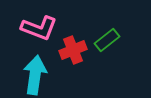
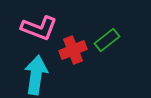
cyan arrow: moved 1 px right
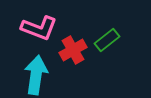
red cross: rotated 8 degrees counterclockwise
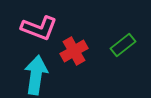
green rectangle: moved 16 px right, 5 px down
red cross: moved 1 px right, 1 px down
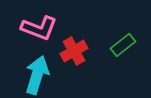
cyan arrow: moved 1 px right; rotated 9 degrees clockwise
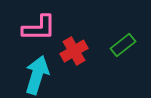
pink L-shape: rotated 21 degrees counterclockwise
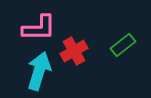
cyan arrow: moved 2 px right, 4 px up
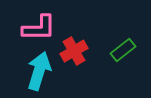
green rectangle: moved 5 px down
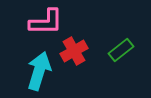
pink L-shape: moved 7 px right, 6 px up
green rectangle: moved 2 px left
